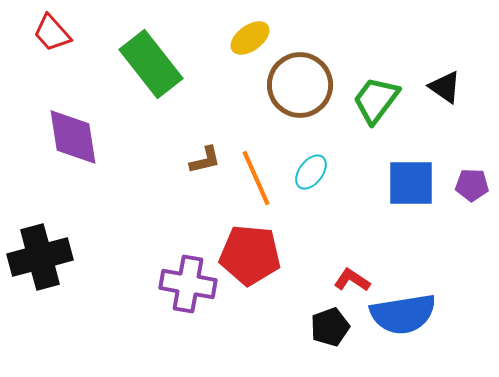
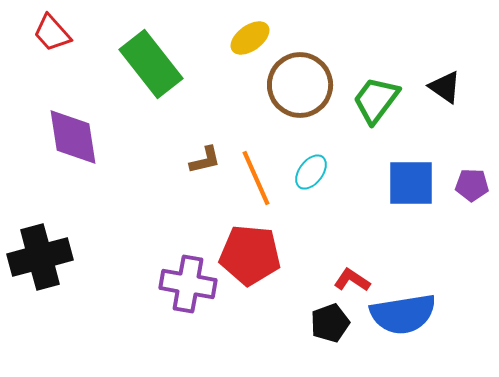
black pentagon: moved 4 px up
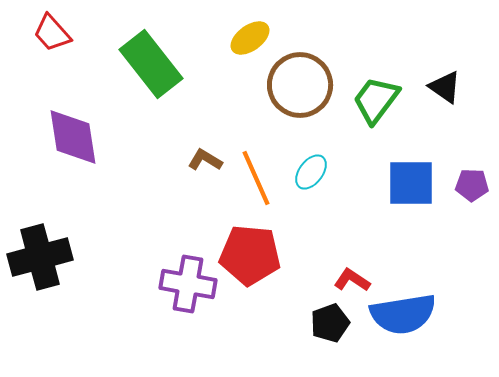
brown L-shape: rotated 136 degrees counterclockwise
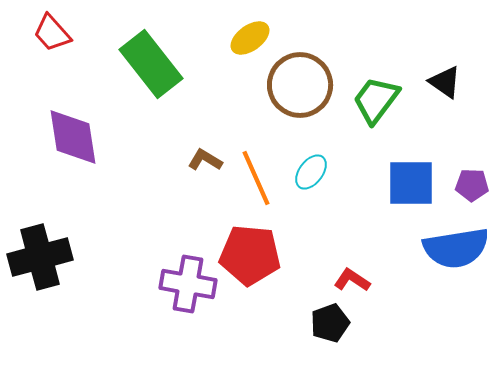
black triangle: moved 5 px up
blue semicircle: moved 53 px right, 66 px up
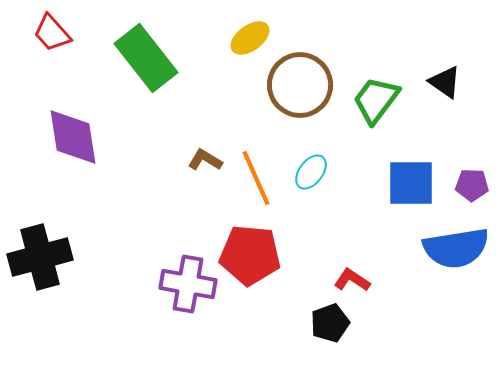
green rectangle: moved 5 px left, 6 px up
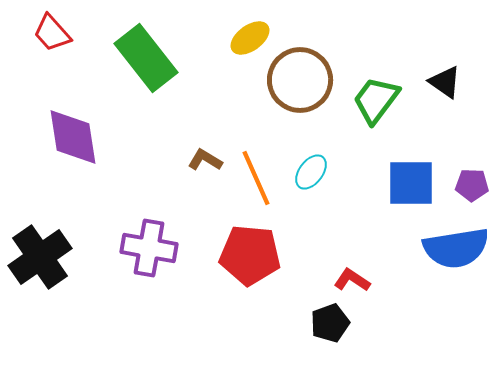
brown circle: moved 5 px up
black cross: rotated 20 degrees counterclockwise
purple cross: moved 39 px left, 36 px up
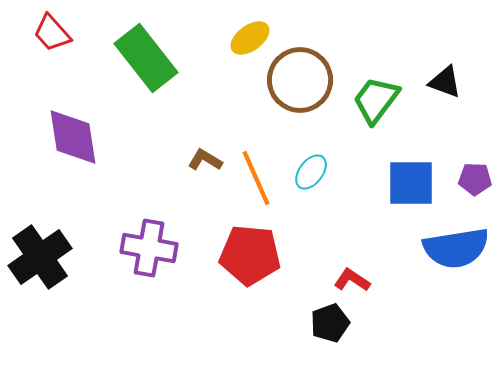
black triangle: rotated 15 degrees counterclockwise
purple pentagon: moved 3 px right, 6 px up
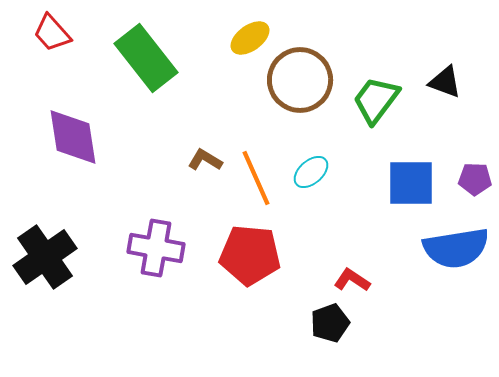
cyan ellipse: rotated 12 degrees clockwise
purple cross: moved 7 px right
black cross: moved 5 px right
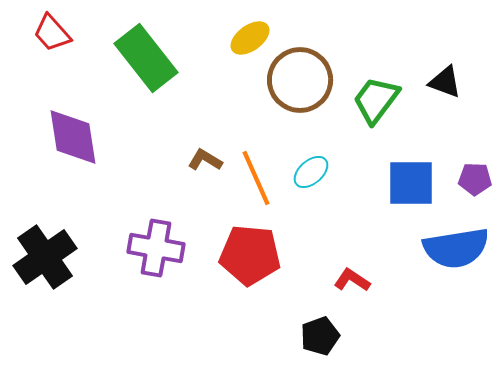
black pentagon: moved 10 px left, 13 px down
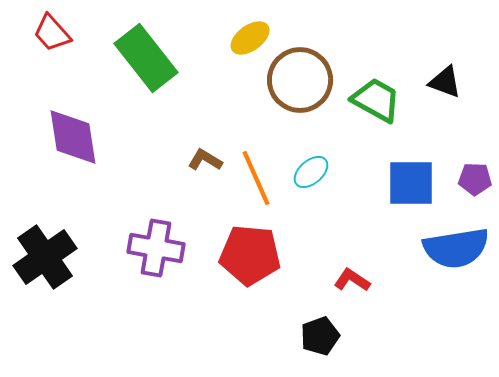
green trapezoid: rotated 82 degrees clockwise
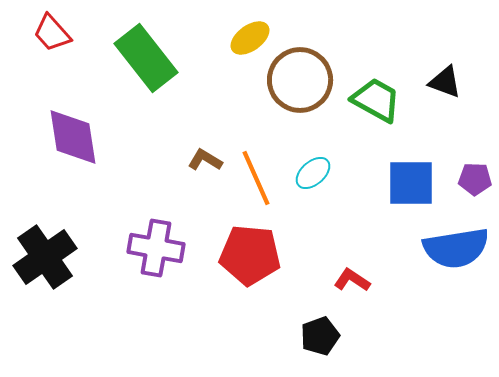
cyan ellipse: moved 2 px right, 1 px down
